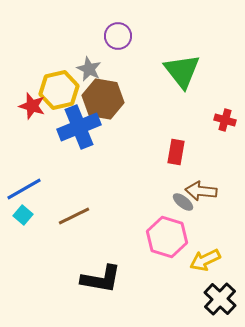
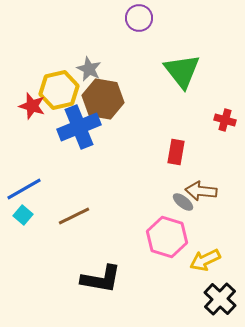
purple circle: moved 21 px right, 18 px up
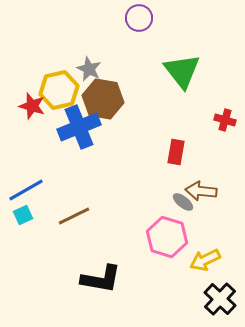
blue line: moved 2 px right, 1 px down
cyan square: rotated 24 degrees clockwise
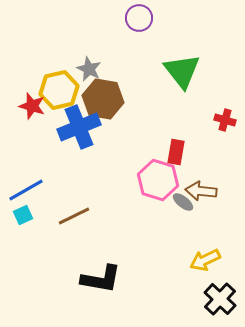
pink hexagon: moved 9 px left, 57 px up
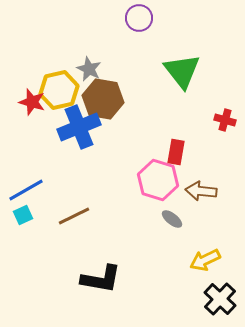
red star: moved 4 px up
gray ellipse: moved 11 px left, 17 px down
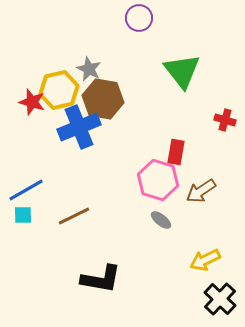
brown arrow: rotated 40 degrees counterclockwise
cyan square: rotated 24 degrees clockwise
gray ellipse: moved 11 px left, 1 px down
